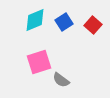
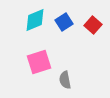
gray semicircle: moved 4 px right; rotated 42 degrees clockwise
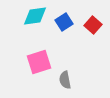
cyan diamond: moved 4 px up; rotated 15 degrees clockwise
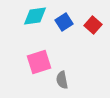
gray semicircle: moved 3 px left
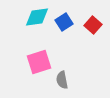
cyan diamond: moved 2 px right, 1 px down
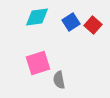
blue square: moved 7 px right
pink square: moved 1 px left, 1 px down
gray semicircle: moved 3 px left
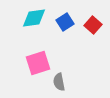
cyan diamond: moved 3 px left, 1 px down
blue square: moved 6 px left
gray semicircle: moved 2 px down
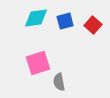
cyan diamond: moved 2 px right
blue square: moved 1 px up; rotated 18 degrees clockwise
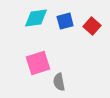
red square: moved 1 px left, 1 px down
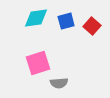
blue square: moved 1 px right
gray semicircle: moved 1 px down; rotated 84 degrees counterclockwise
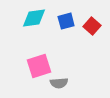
cyan diamond: moved 2 px left
pink square: moved 1 px right, 3 px down
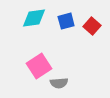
pink square: rotated 15 degrees counterclockwise
